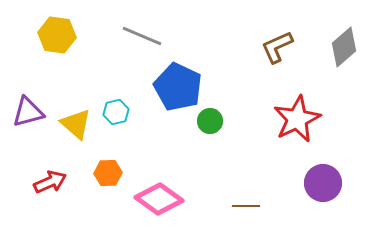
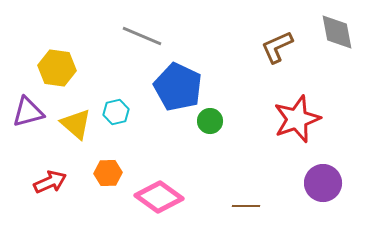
yellow hexagon: moved 33 px down
gray diamond: moved 7 px left, 15 px up; rotated 60 degrees counterclockwise
red star: rotated 6 degrees clockwise
pink diamond: moved 2 px up
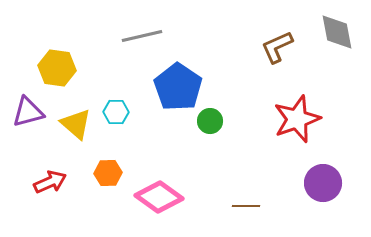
gray line: rotated 36 degrees counterclockwise
blue pentagon: rotated 9 degrees clockwise
cyan hexagon: rotated 15 degrees clockwise
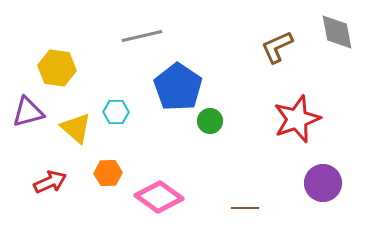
yellow triangle: moved 4 px down
brown line: moved 1 px left, 2 px down
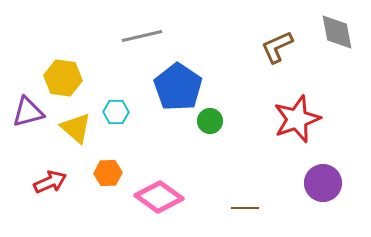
yellow hexagon: moved 6 px right, 10 px down
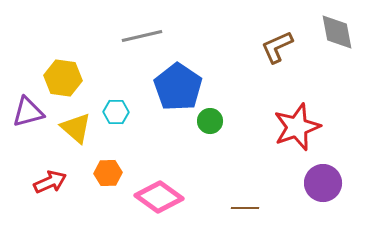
red star: moved 8 px down
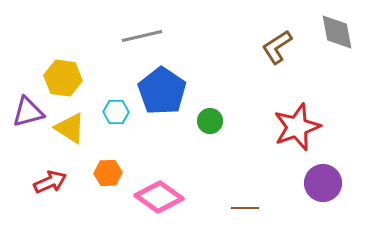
brown L-shape: rotated 9 degrees counterclockwise
blue pentagon: moved 16 px left, 4 px down
yellow triangle: moved 6 px left; rotated 8 degrees counterclockwise
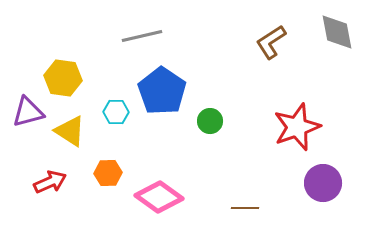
brown L-shape: moved 6 px left, 5 px up
yellow triangle: moved 3 px down
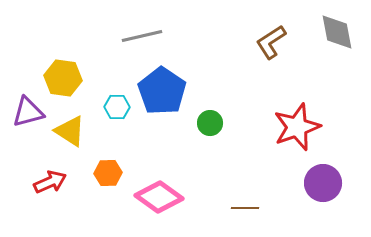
cyan hexagon: moved 1 px right, 5 px up
green circle: moved 2 px down
